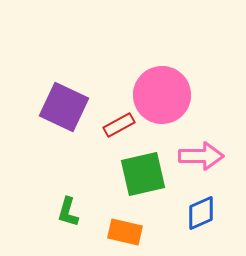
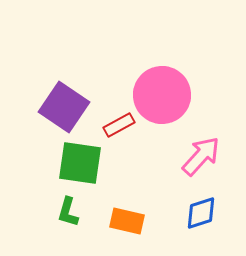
purple square: rotated 9 degrees clockwise
pink arrow: rotated 48 degrees counterclockwise
green square: moved 63 px left, 11 px up; rotated 21 degrees clockwise
blue diamond: rotated 6 degrees clockwise
orange rectangle: moved 2 px right, 11 px up
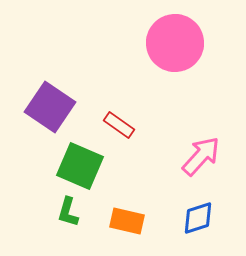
pink circle: moved 13 px right, 52 px up
purple square: moved 14 px left
red rectangle: rotated 64 degrees clockwise
green square: moved 3 px down; rotated 15 degrees clockwise
blue diamond: moved 3 px left, 5 px down
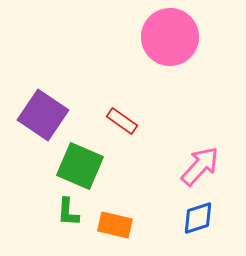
pink circle: moved 5 px left, 6 px up
purple square: moved 7 px left, 8 px down
red rectangle: moved 3 px right, 4 px up
pink arrow: moved 1 px left, 10 px down
green L-shape: rotated 12 degrees counterclockwise
orange rectangle: moved 12 px left, 4 px down
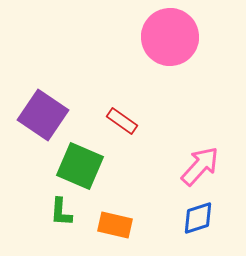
green L-shape: moved 7 px left
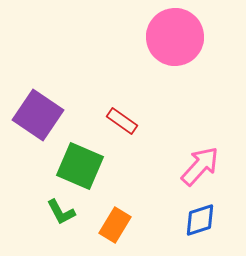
pink circle: moved 5 px right
purple square: moved 5 px left
green L-shape: rotated 32 degrees counterclockwise
blue diamond: moved 2 px right, 2 px down
orange rectangle: rotated 72 degrees counterclockwise
